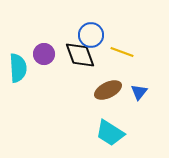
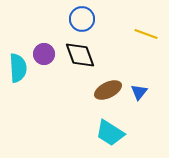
blue circle: moved 9 px left, 16 px up
yellow line: moved 24 px right, 18 px up
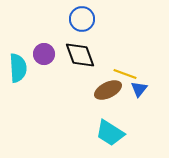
yellow line: moved 21 px left, 40 px down
blue triangle: moved 3 px up
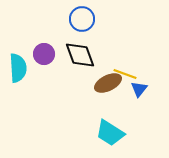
brown ellipse: moved 7 px up
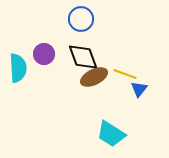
blue circle: moved 1 px left
black diamond: moved 3 px right, 2 px down
brown ellipse: moved 14 px left, 6 px up
cyan trapezoid: moved 1 px right, 1 px down
